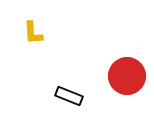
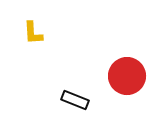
black rectangle: moved 6 px right, 4 px down
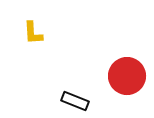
black rectangle: moved 1 px down
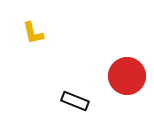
yellow L-shape: rotated 10 degrees counterclockwise
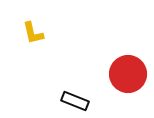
red circle: moved 1 px right, 2 px up
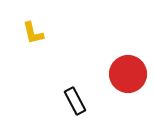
black rectangle: rotated 40 degrees clockwise
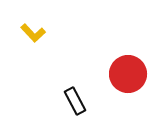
yellow L-shape: rotated 30 degrees counterclockwise
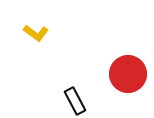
yellow L-shape: moved 3 px right; rotated 10 degrees counterclockwise
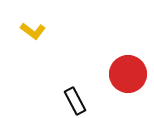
yellow L-shape: moved 3 px left, 2 px up
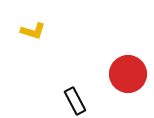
yellow L-shape: rotated 20 degrees counterclockwise
